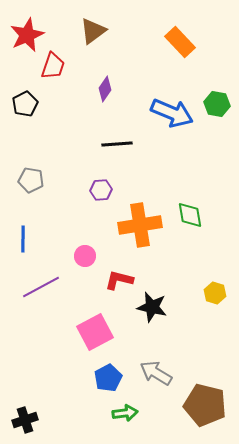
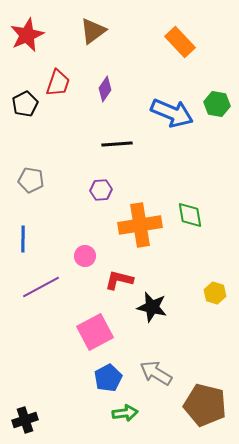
red trapezoid: moved 5 px right, 17 px down
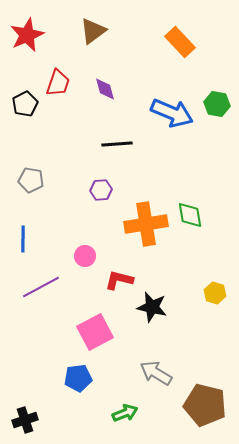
purple diamond: rotated 50 degrees counterclockwise
orange cross: moved 6 px right, 1 px up
blue pentagon: moved 30 px left; rotated 20 degrees clockwise
green arrow: rotated 15 degrees counterclockwise
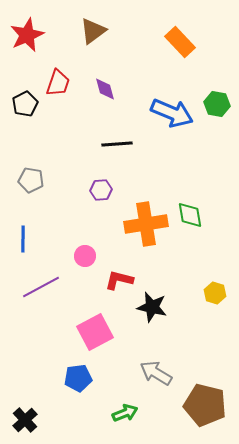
black cross: rotated 25 degrees counterclockwise
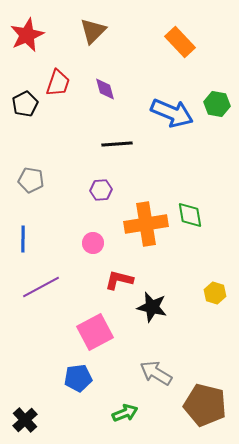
brown triangle: rotated 8 degrees counterclockwise
pink circle: moved 8 px right, 13 px up
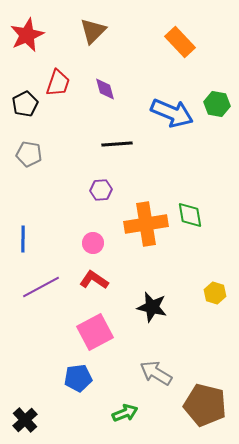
gray pentagon: moved 2 px left, 26 px up
red L-shape: moved 25 px left; rotated 20 degrees clockwise
